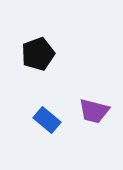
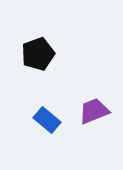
purple trapezoid: rotated 144 degrees clockwise
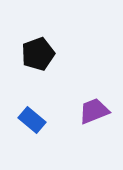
blue rectangle: moved 15 px left
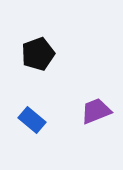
purple trapezoid: moved 2 px right
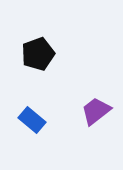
purple trapezoid: rotated 16 degrees counterclockwise
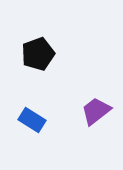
blue rectangle: rotated 8 degrees counterclockwise
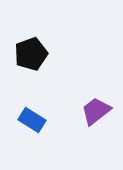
black pentagon: moved 7 px left
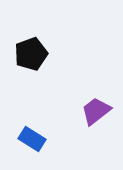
blue rectangle: moved 19 px down
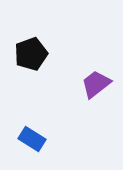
purple trapezoid: moved 27 px up
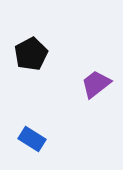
black pentagon: rotated 8 degrees counterclockwise
